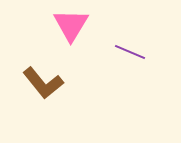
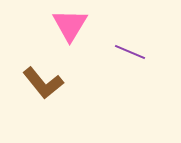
pink triangle: moved 1 px left
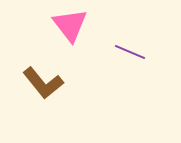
pink triangle: rotated 9 degrees counterclockwise
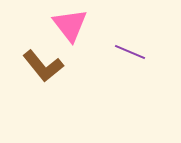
brown L-shape: moved 17 px up
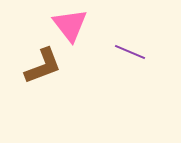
brown L-shape: rotated 72 degrees counterclockwise
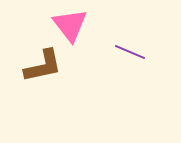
brown L-shape: rotated 9 degrees clockwise
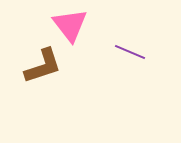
brown L-shape: rotated 6 degrees counterclockwise
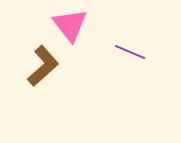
brown L-shape: rotated 24 degrees counterclockwise
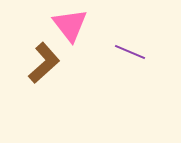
brown L-shape: moved 1 px right, 3 px up
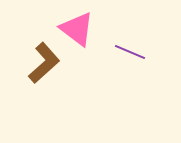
pink triangle: moved 7 px right, 4 px down; rotated 15 degrees counterclockwise
